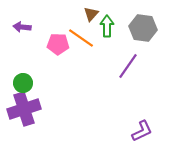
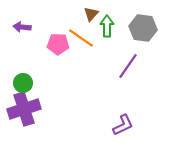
purple L-shape: moved 19 px left, 6 px up
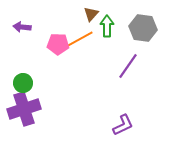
orange line: moved 1 px left, 1 px down; rotated 64 degrees counterclockwise
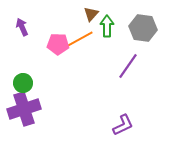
purple arrow: rotated 60 degrees clockwise
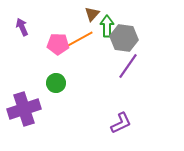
brown triangle: moved 1 px right
gray hexagon: moved 19 px left, 10 px down
green circle: moved 33 px right
purple L-shape: moved 2 px left, 2 px up
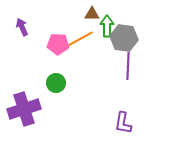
brown triangle: rotated 49 degrees clockwise
purple line: rotated 32 degrees counterclockwise
purple L-shape: moved 2 px right; rotated 125 degrees clockwise
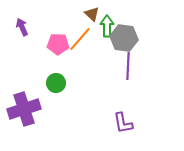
brown triangle: rotated 42 degrees clockwise
orange line: rotated 20 degrees counterclockwise
purple L-shape: rotated 20 degrees counterclockwise
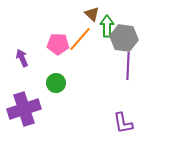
purple arrow: moved 31 px down
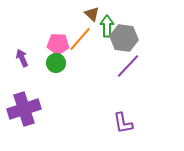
purple line: rotated 40 degrees clockwise
green circle: moved 20 px up
